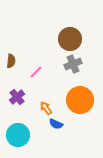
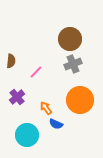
cyan circle: moved 9 px right
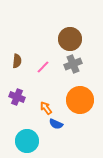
brown semicircle: moved 6 px right
pink line: moved 7 px right, 5 px up
purple cross: rotated 28 degrees counterclockwise
cyan circle: moved 6 px down
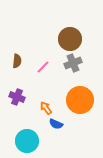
gray cross: moved 1 px up
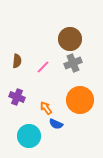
cyan circle: moved 2 px right, 5 px up
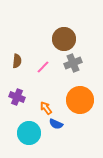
brown circle: moved 6 px left
cyan circle: moved 3 px up
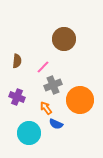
gray cross: moved 20 px left, 22 px down
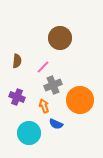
brown circle: moved 4 px left, 1 px up
orange arrow: moved 2 px left, 2 px up; rotated 16 degrees clockwise
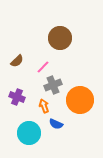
brown semicircle: rotated 40 degrees clockwise
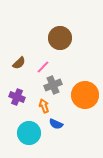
brown semicircle: moved 2 px right, 2 px down
orange circle: moved 5 px right, 5 px up
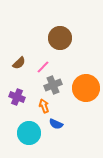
orange circle: moved 1 px right, 7 px up
